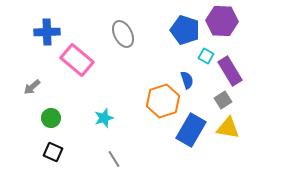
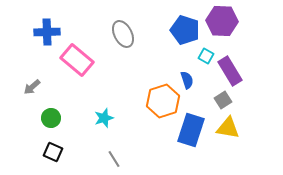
blue rectangle: rotated 12 degrees counterclockwise
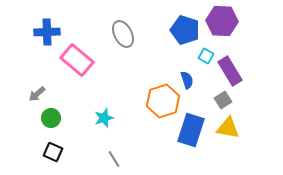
gray arrow: moved 5 px right, 7 px down
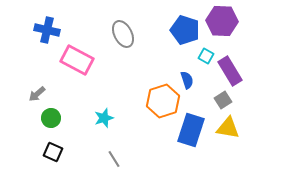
blue cross: moved 2 px up; rotated 15 degrees clockwise
pink rectangle: rotated 12 degrees counterclockwise
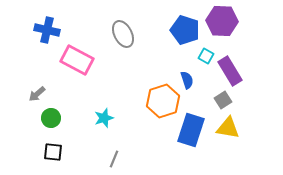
black square: rotated 18 degrees counterclockwise
gray line: rotated 54 degrees clockwise
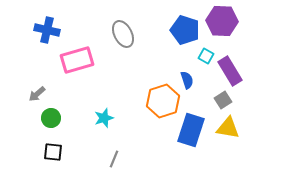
pink rectangle: rotated 44 degrees counterclockwise
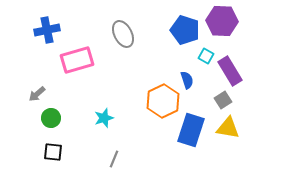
blue cross: rotated 25 degrees counterclockwise
orange hexagon: rotated 8 degrees counterclockwise
